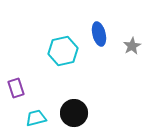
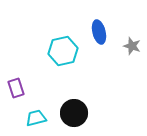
blue ellipse: moved 2 px up
gray star: rotated 24 degrees counterclockwise
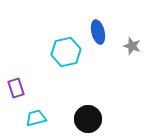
blue ellipse: moved 1 px left
cyan hexagon: moved 3 px right, 1 px down
black circle: moved 14 px right, 6 px down
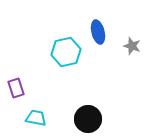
cyan trapezoid: rotated 25 degrees clockwise
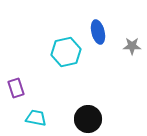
gray star: rotated 18 degrees counterclockwise
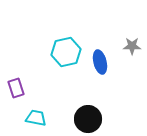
blue ellipse: moved 2 px right, 30 px down
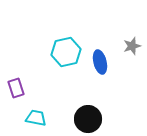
gray star: rotated 18 degrees counterclockwise
